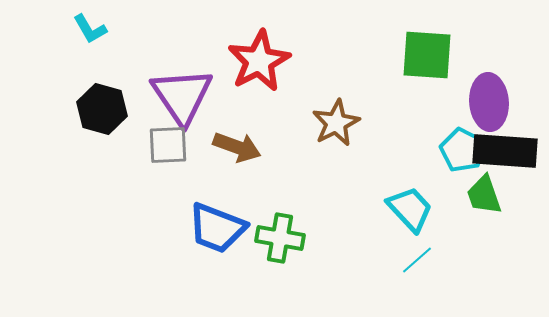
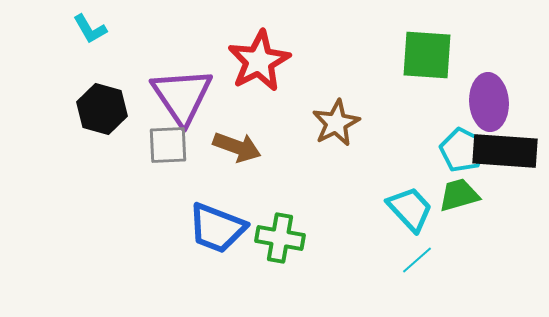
green trapezoid: moved 25 px left; rotated 93 degrees clockwise
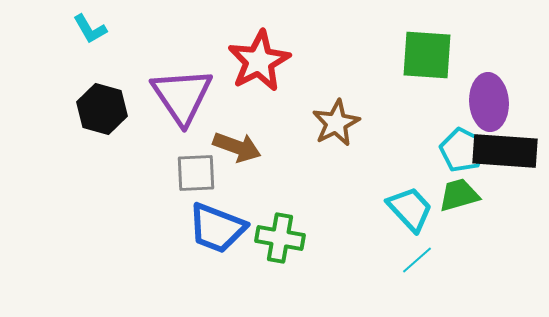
gray square: moved 28 px right, 28 px down
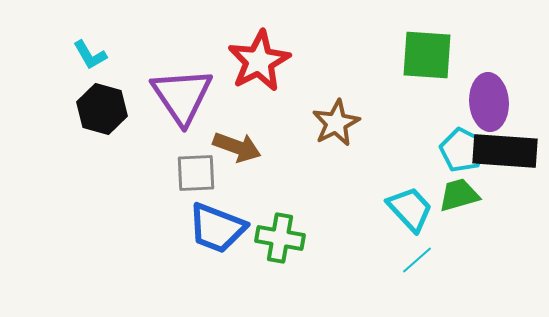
cyan L-shape: moved 26 px down
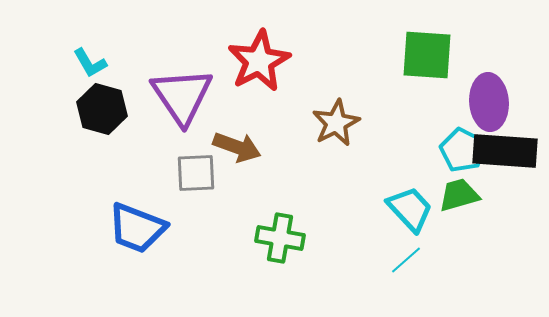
cyan L-shape: moved 8 px down
blue trapezoid: moved 80 px left
cyan line: moved 11 px left
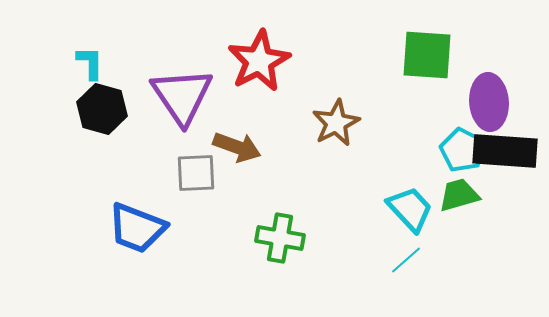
cyan L-shape: rotated 150 degrees counterclockwise
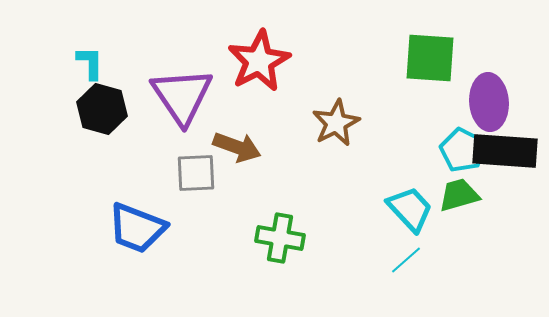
green square: moved 3 px right, 3 px down
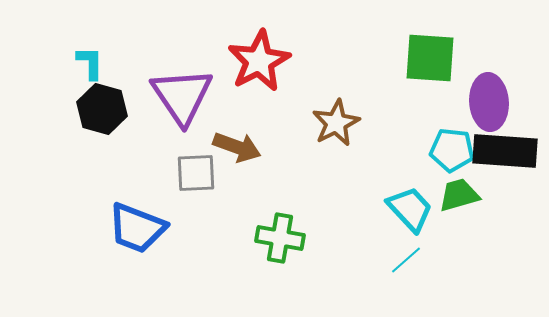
cyan pentagon: moved 10 px left; rotated 21 degrees counterclockwise
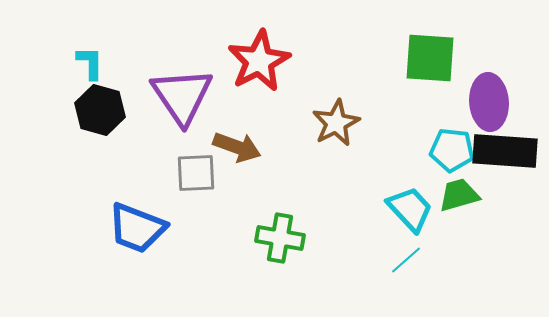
black hexagon: moved 2 px left, 1 px down
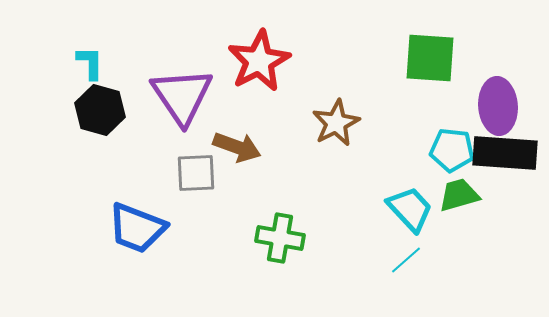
purple ellipse: moved 9 px right, 4 px down
black rectangle: moved 2 px down
